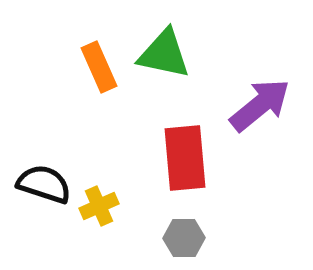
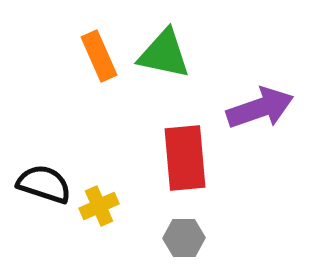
orange rectangle: moved 11 px up
purple arrow: moved 3 px down; rotated 20 degrees clockwise
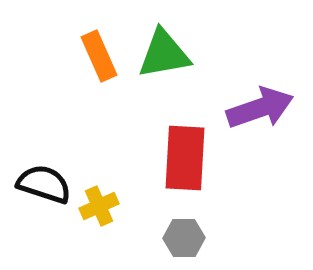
green triangle: rotated 22 degrees counterclockwise
red rectangle: rotated 8 degrees clockwise
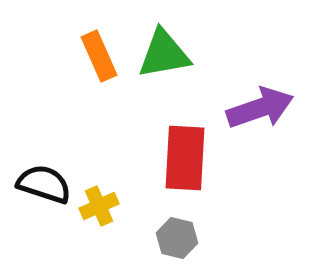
gray hexagon: moved 7 px left; rotated 15 degrees clockwise
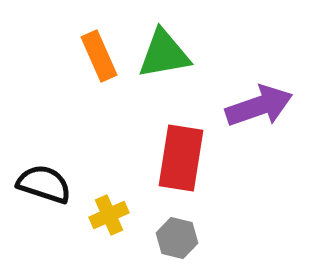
purple arrow: moved 1 px left, 2 px up
red rectangle: moved 4 px left; rotated 6 degrees clockwise
yellow cross: moved 10 px right, 9 px down
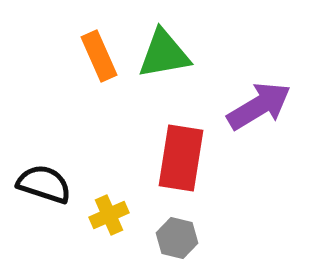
purple arrow: rotated 12 degrees counterclockwise
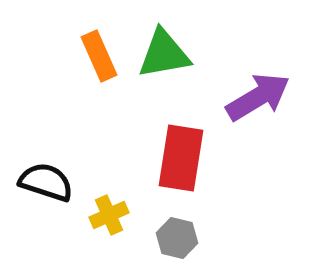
purple arrow: moved 1 px left, 9 px up
black semicircle: moved 2 px right, 2 px up
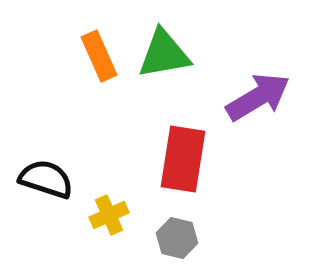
red rectangle: moved 2 px right, 1 px down
black semicircle: moved 3 px up
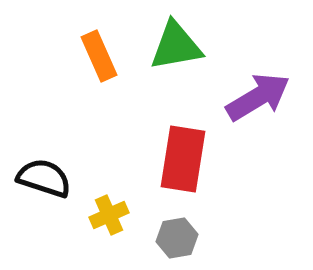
green triangle: moved 12 px right, 8 px up
black semicircle: moved 2 px left, 1 px up
gray hexagon: rotated 24 degrees counterclockwise
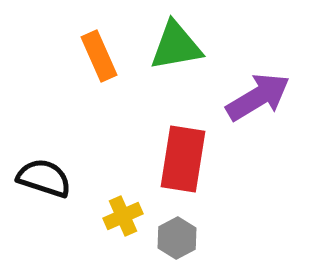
yellow cross: moved 14 px right, 1 px down
gray hexagon: rotated 18 degrees counterclockwise
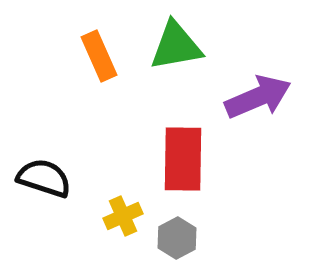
purple arrow: rotated 8 degrees clockwise
red rectangle: rotated 8 degrees counterclockwise
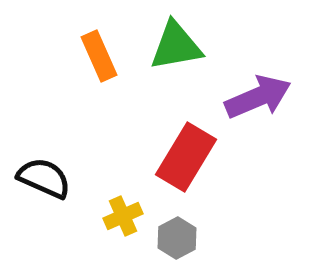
red rectangle: moved 3 px right, 2 px up; rotated 30 degrees clockwise
black semicircle: rotated 6 degrees clockwise
